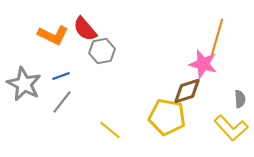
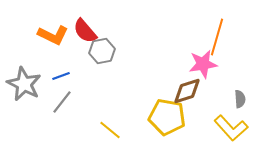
red semicircle: moved 2 px down
pink star: rotated 24 degrees counterclockwise
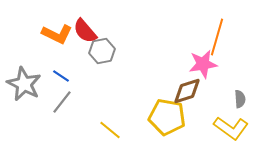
orange L-shape: moved 4 px right, 1 px up
blue line: rotated 54 degrees clockwise
yellow L-shape: rotated 12 degrees counterclockwise
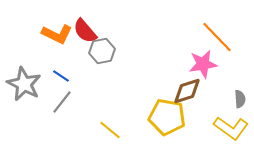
orange line: rotated 60 degrees counterclockwise
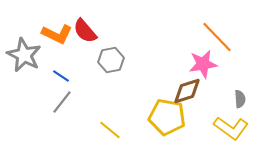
gray hexagon: moved 9 px right, 9 px down
gray star: moved 29 px up
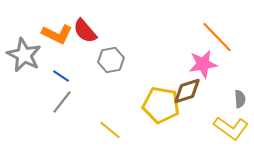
yellow pentagon: moved 6 px left, 12 px up
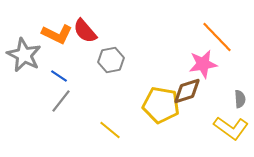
blue line: moved 2 px left
gray line: moved 1 px left, 1 px up
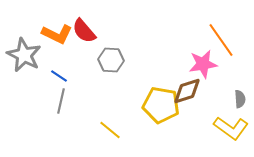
red semicircle: moved 1 px left
orange line: moved 4 px right, 3 px down; rotated 9 degrees clockwise
gray hexagon: rotated 15 degrees clockwise
gray line: rotated 25 degrees counterclockwise
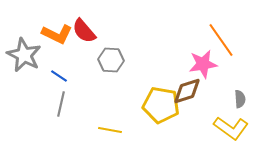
gray line: moved 3 px down
yellow line: rotated 30 degrees counterclockwise
